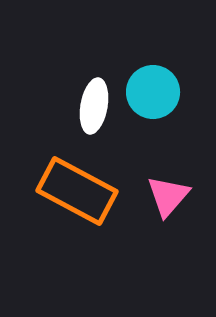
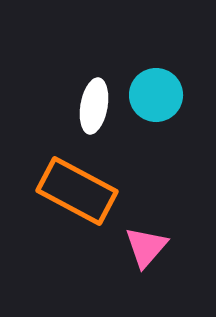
cyan circle: moved 3 px right, 3 px down
pink triangle: moved 22 px left, 51 px down
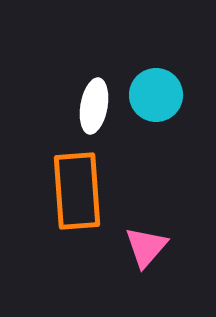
orange rectangle: rotated 58 degrees clockwise
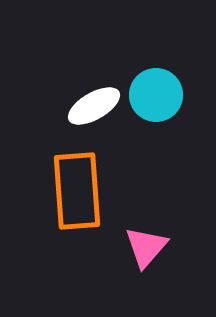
white ellipse: rotated 50 degrees clockwise
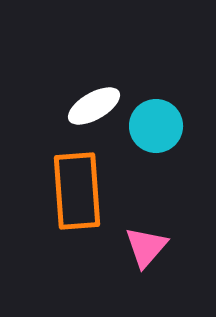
cyan circle: moved 31 px down
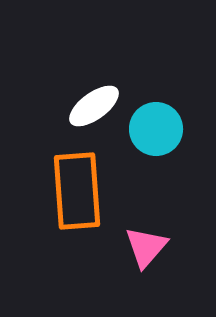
white ellipse: rotated 6 degrees counterclockwise
cyan circle: moved 3 px down
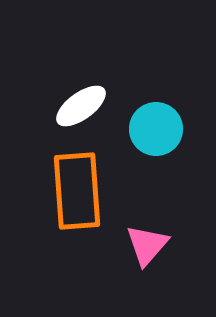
white ellipse: moved 13 px left
pink triangle: moved 1 px right, 2 px up
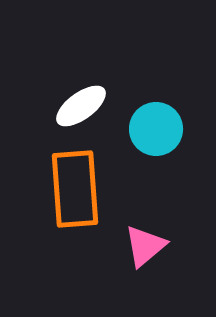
orange rectangle: moved 2 px left, 2 px up
pink triangle: moved 2 px left, 1 px down; rotated 9 degrees clockwise
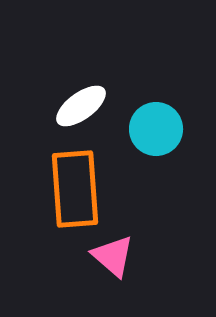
pink triangle: moved 32 px left, 10 px down; rotated 39 degrees counterclockwise
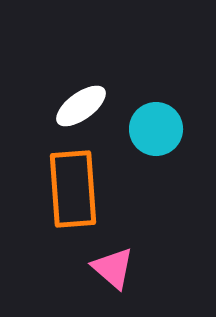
orange rectangle: moved 2 px left
pink triangle: moved 12 px down
